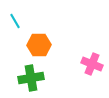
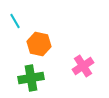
orange hexagon: moved 1 px up; rotated 15 degrees clockwise
pink cross: moved 9 px left, 2 px down; rotated 35 degrees clockwise
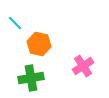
cyan line: moved 2 px down; rotated 14 degrees counterclockwise
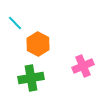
orange hexagon: moved 1 px left; rotated 15 degrees clockwise
pink cross: rotated 10 degrees clockwise
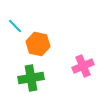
cyan line: moved 3 px down
orange hexagon: rotated 15 degrees counterclockwise
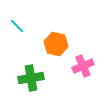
cyan line: moved 2 px right
orange hexagon: moved 18 px right
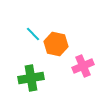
cyan line: moved 16 px right, 8 px down
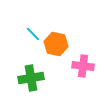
pink cross: rotated 30 degrees clockwise
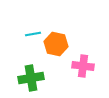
cyan line: rotated 56 degrees counterclockwise
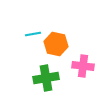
green cross: moved 15 px right
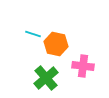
cyan line: rotated 28 degrees clockwise
green cross: rotated 30 degrees counterclockwise
